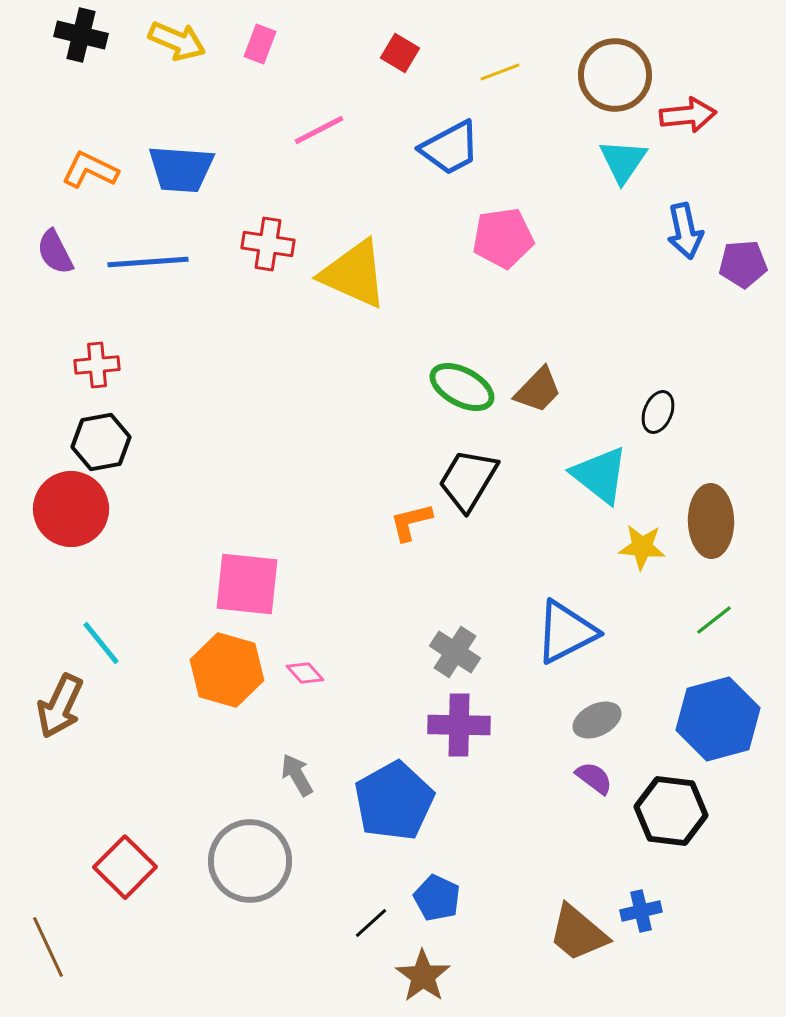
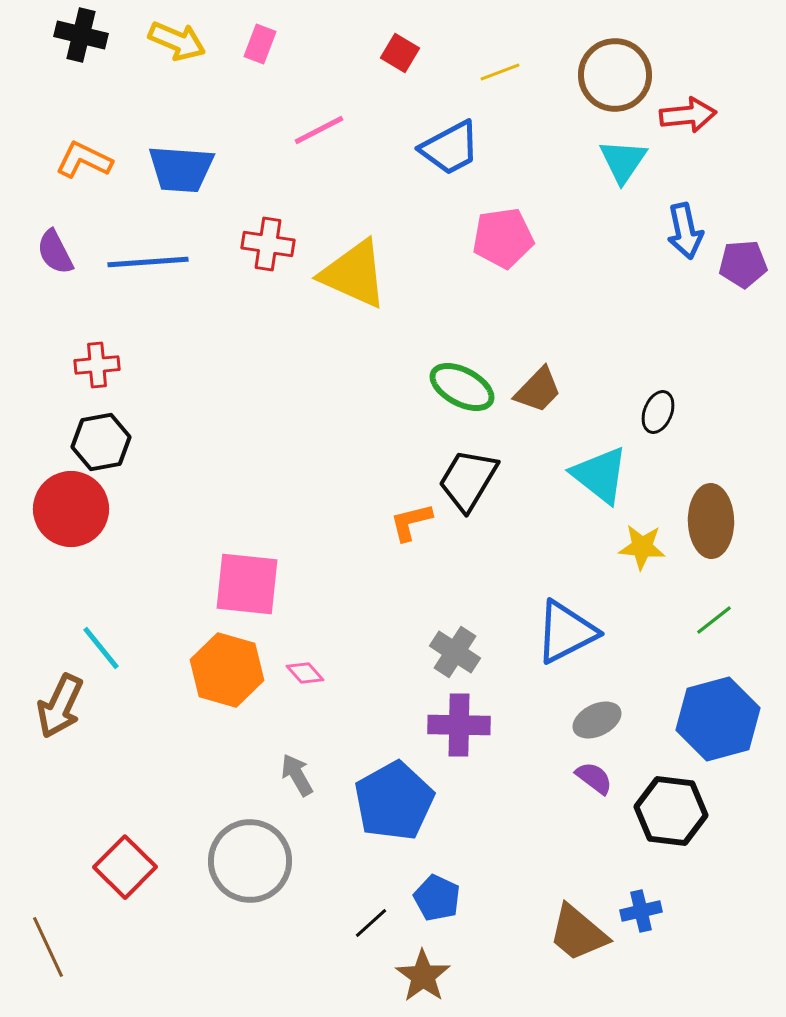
orange L-shape at (90, 170): moved 6 px left, 10 px up
cyan line at (101, 643): moved 5 px down
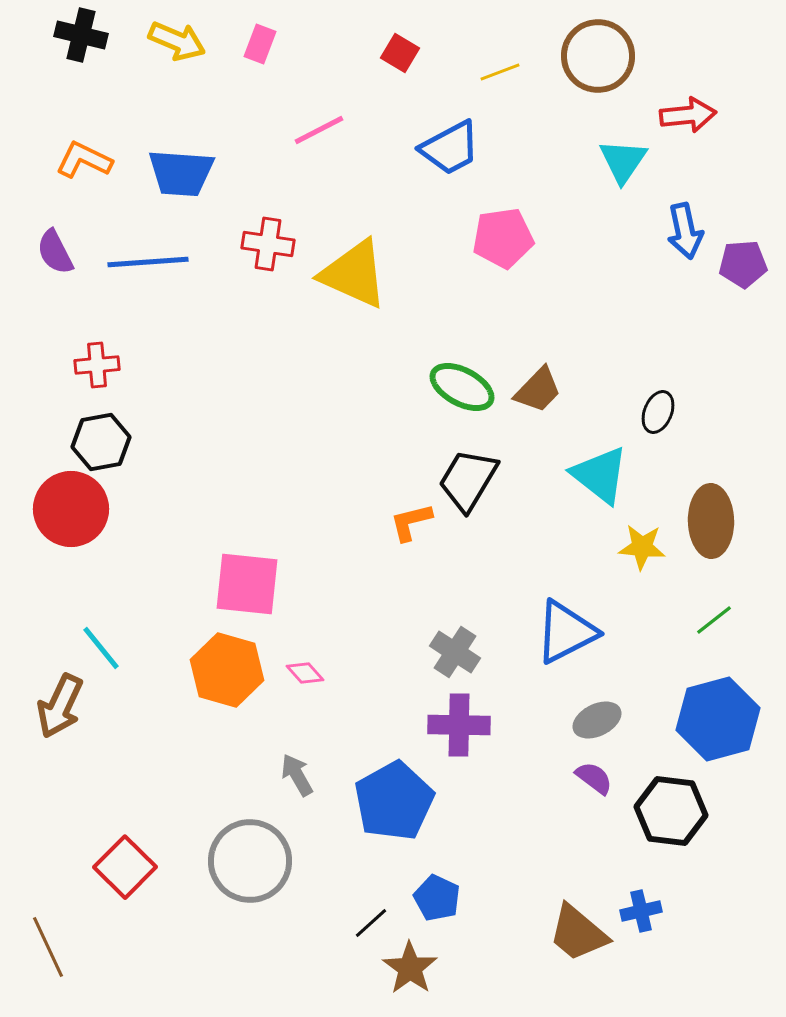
brown circle at (615, 75): moved 17 px left, 19 px up
blue trapezoid at (181, 169): moved 4 px down
brown star at (423, 976): moved 13 px left, 8 px up
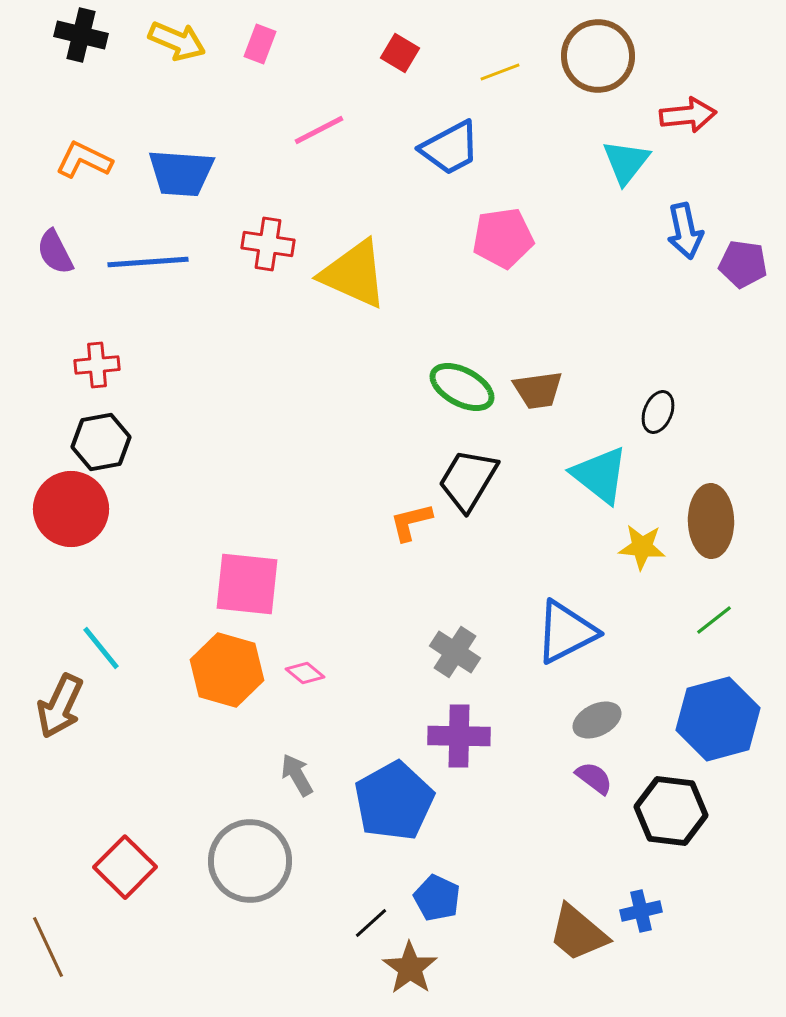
cyan triangle at (623, 161): moved 3 px right, 1 px down; rotated 4 degrees clockwise
purple pentagon at (743, 264): rotated 12 degrees clockwise
brown trapezoid at (538, 390): rotated 38 degrees clockwise
pink diamond at (305, 673): rotated 9 degrees counterclockwise
purple cross at (459, 725): moved 11 px down
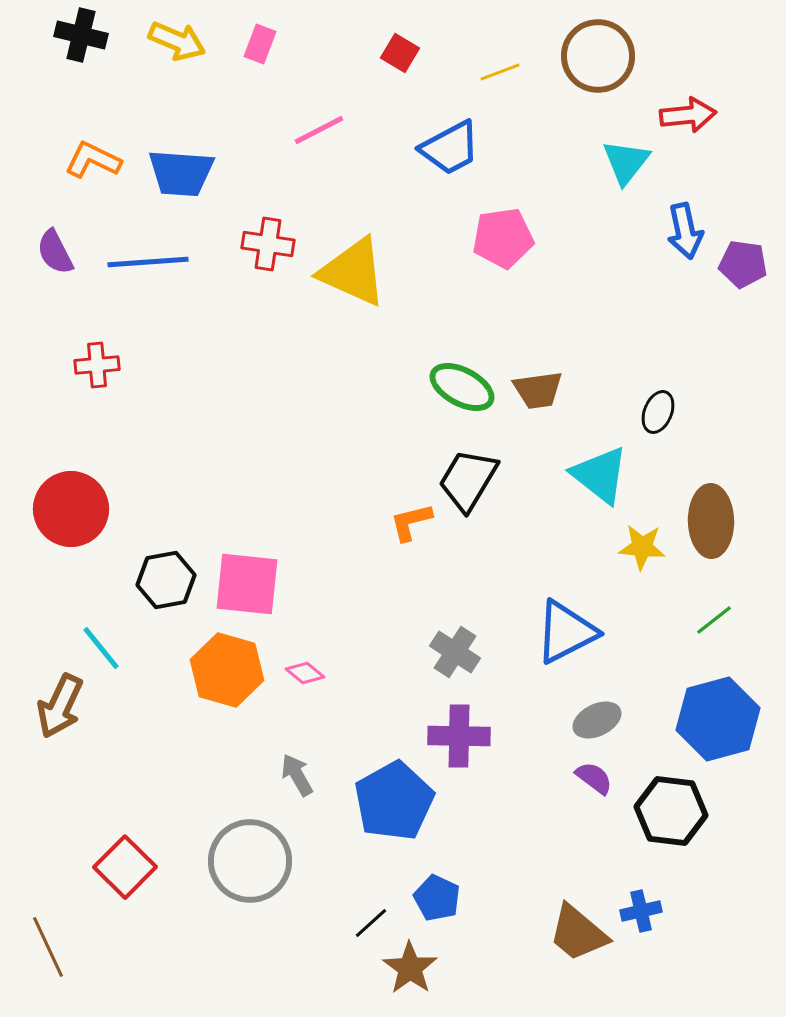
orange L-shape at (84, 160): moved 9 px right
yellow triangle at (354, 274): moved 1 px left, 2 px up
black hexagon at (101, 442): moved 65 px right, 138 px down
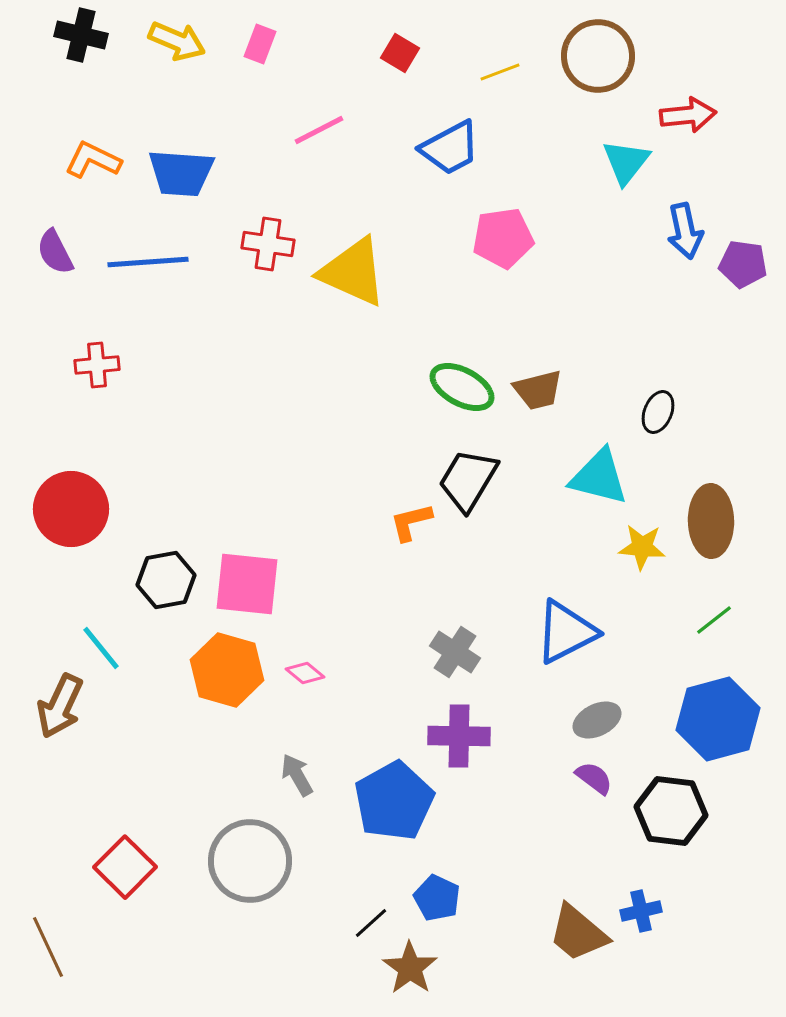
brown trapezoid at (538, 390): rotated 6 degrees counterclockwise
cyan triangle at (600, 475): moved 1 px left, 2 px down; rotated 24 degrees counterclockwise
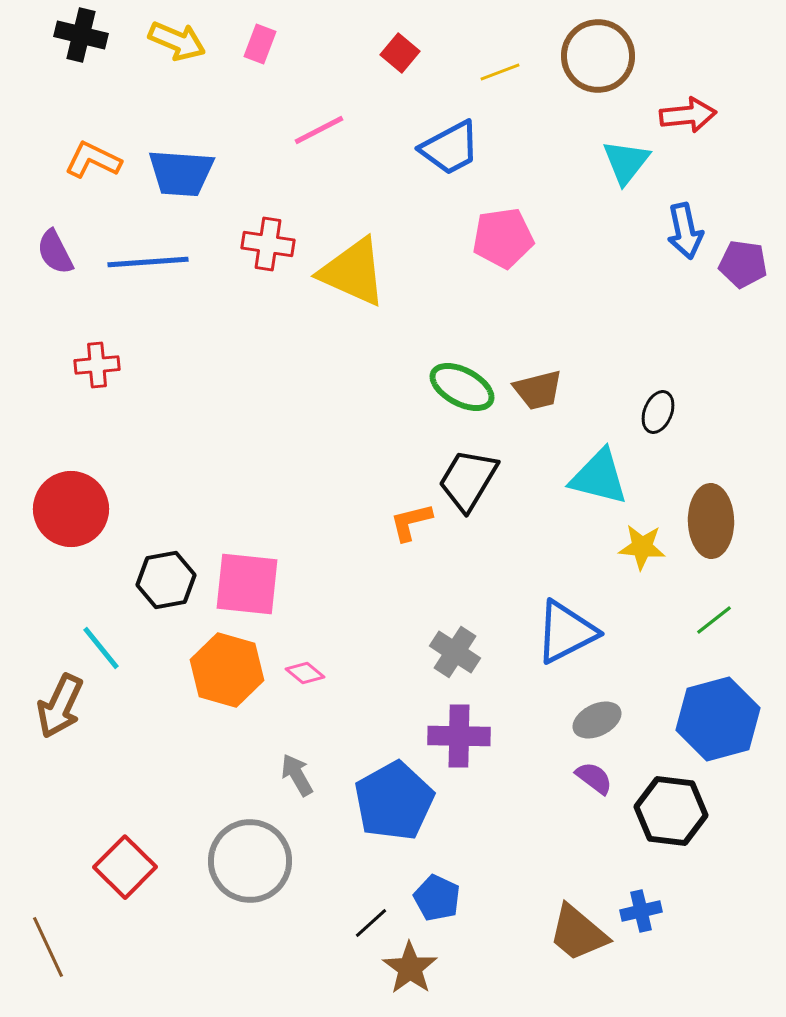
red square at (400, 53): rotated 9 degrees clockwise
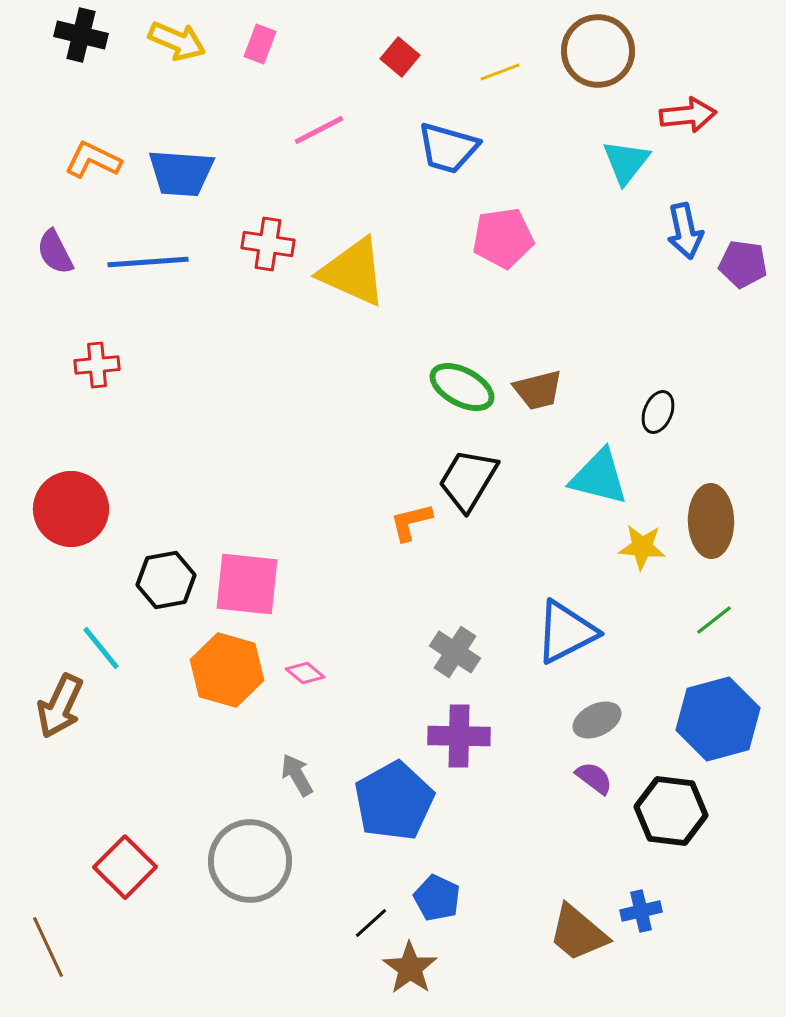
red square at (400, 53): moved 4 px down
brown circle at (598, 56): moved 5 px up
blue trapezoid at (450, 148): moved 2 px left; rotated 44 degrees clockwise
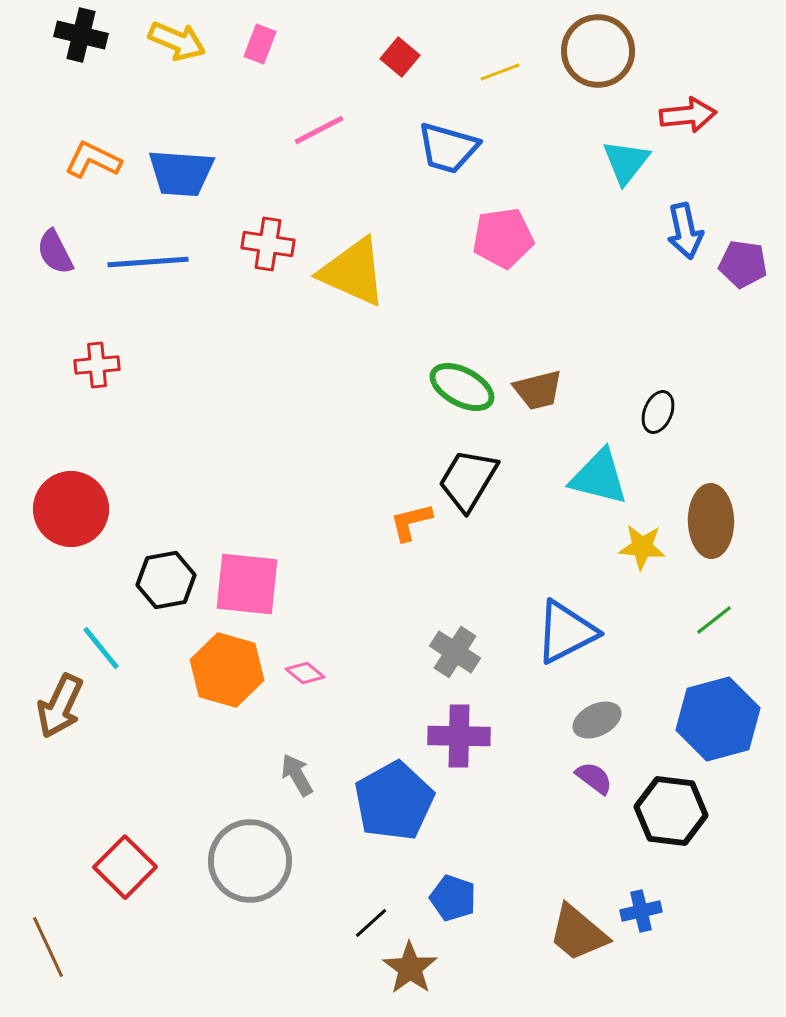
blue pentagon at (437, 898): moved 16 px right; rotated 6 degrees counterclockwise
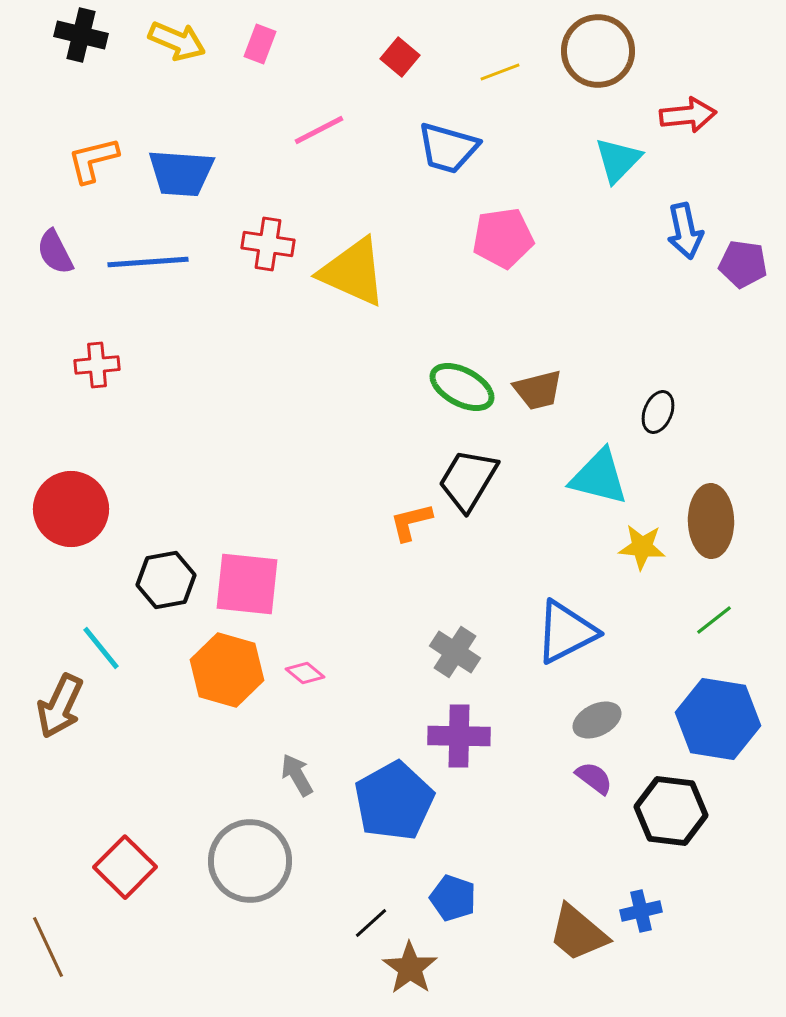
orange L-shape at (93, 160): rotated 40 degrees counterclockwise
cyan triangle at (626, 162): moved 8 px left, 2 px up; rotated 6 degrees clockwise
blue hexagon at (718, 719): rotated 24 degrees clockwise
